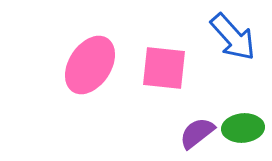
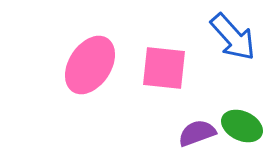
green ellipse: moved 1 px left, 2 px up; rotated 30 degrees clockwise
purple semicircle: rotated 18 degrees clockwise
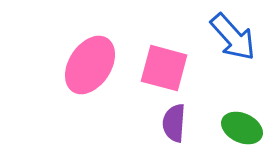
pink square: rotated 9 degrees clockwise
green ellipse: moved 2 px down
purple semicircle: moved 23 px left, 10 px up; rotated 66 degrees counterclockwise
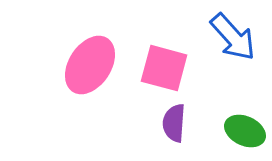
green ellipse: moved 3 px right, 3 px down
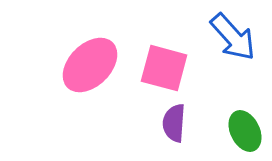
pink ellipse: rotated 12 degrees clockwise
green ellipse: rotated 39 degrees clockwise
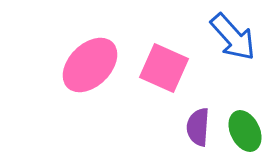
pink square: rotated 9 degrees clockwise
purple semicircle: moved 24 px right, 4 px down
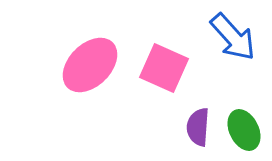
green ellipse: moved 1 px left, 1 px up
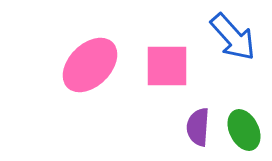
pink square: moved 3 px right, 2 px up; rotated 24 degrees counterclockwise
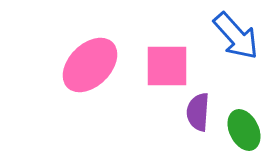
blue arrow: moved 3 px right, 1 px up
purple semicircle: moved 15 px up
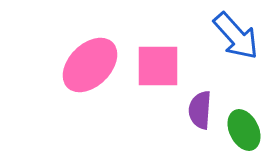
pink square: moved 9 px left
purple semicircle: moved 2 px right, 2 px up
